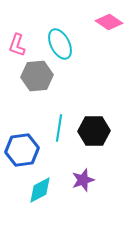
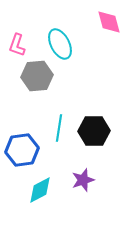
pink diamond: rotated 40 degrees clockwise
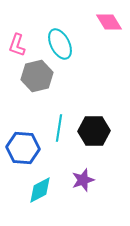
pink diamond: rotated 16 degrees counterclockwise
gray hexagon: rotated 8 degrees counterclockwise
blue hexagon: moved 1 px right, 2 px up; rotated 12 degrees clockwise
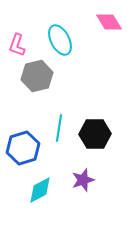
cyan ellipse: moved 4 px up
black hexagon: moved 1 px right, 3 px down
blue hexagon: rotated 20 degrees counterclockwise
